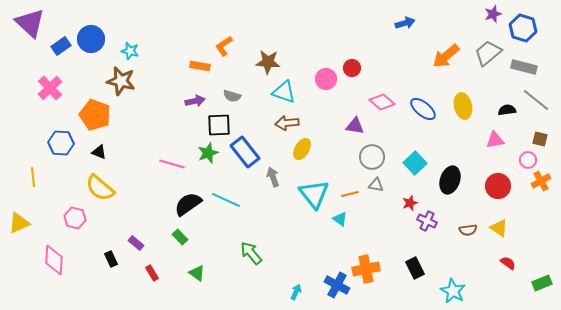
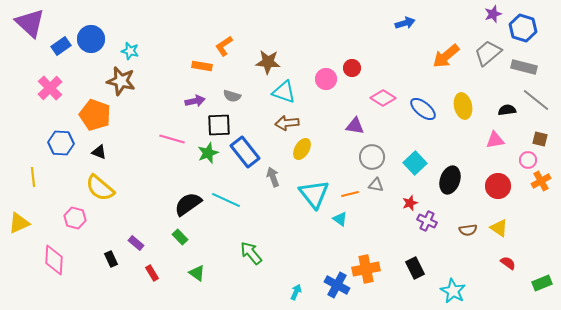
orange rectangle at (200, 66): moved 2 px right
pink diamond at (382, 102): moved 1 px right, 4 px up; rotated 10 degrees counterclockwise
pink line at (172, 164): moved 25 px up
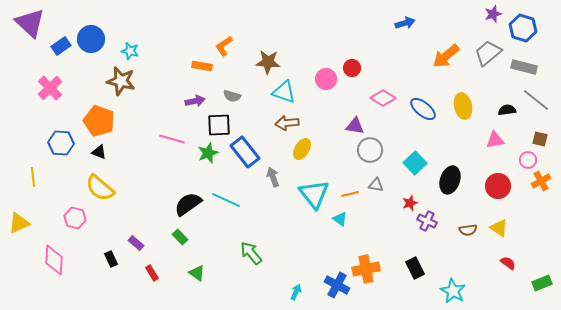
orange pentagon at (95, 115): moved 4 px right, 6 px down
gray circle at (372, 157): moved 2 px left, 7 px up
